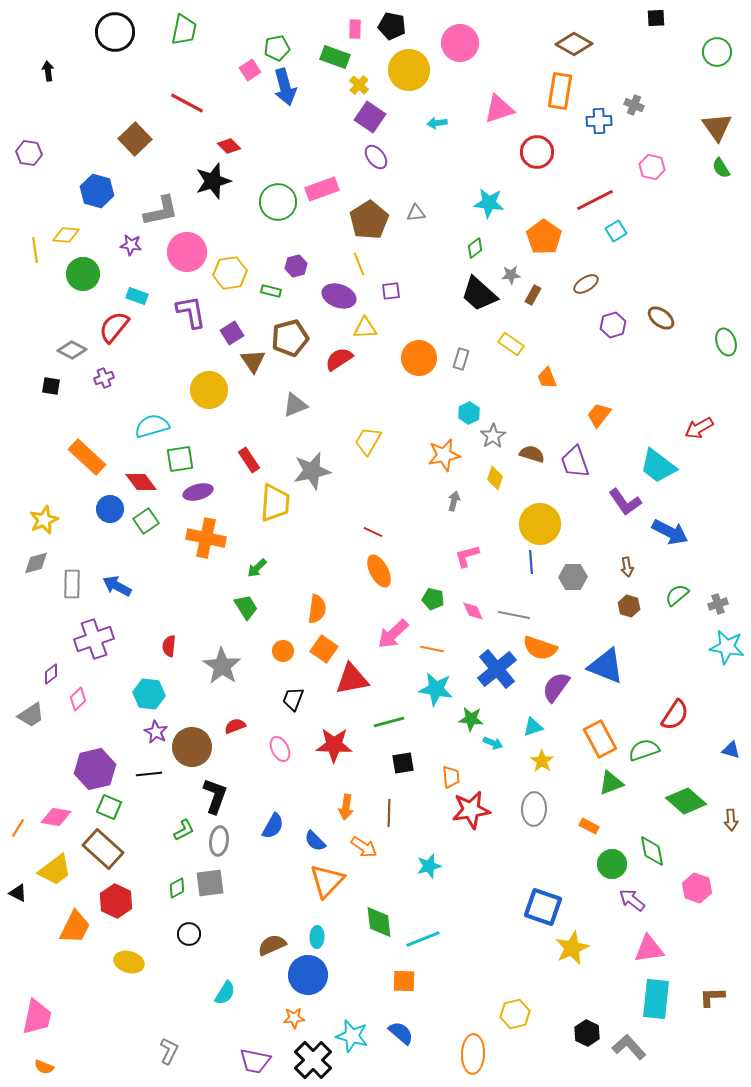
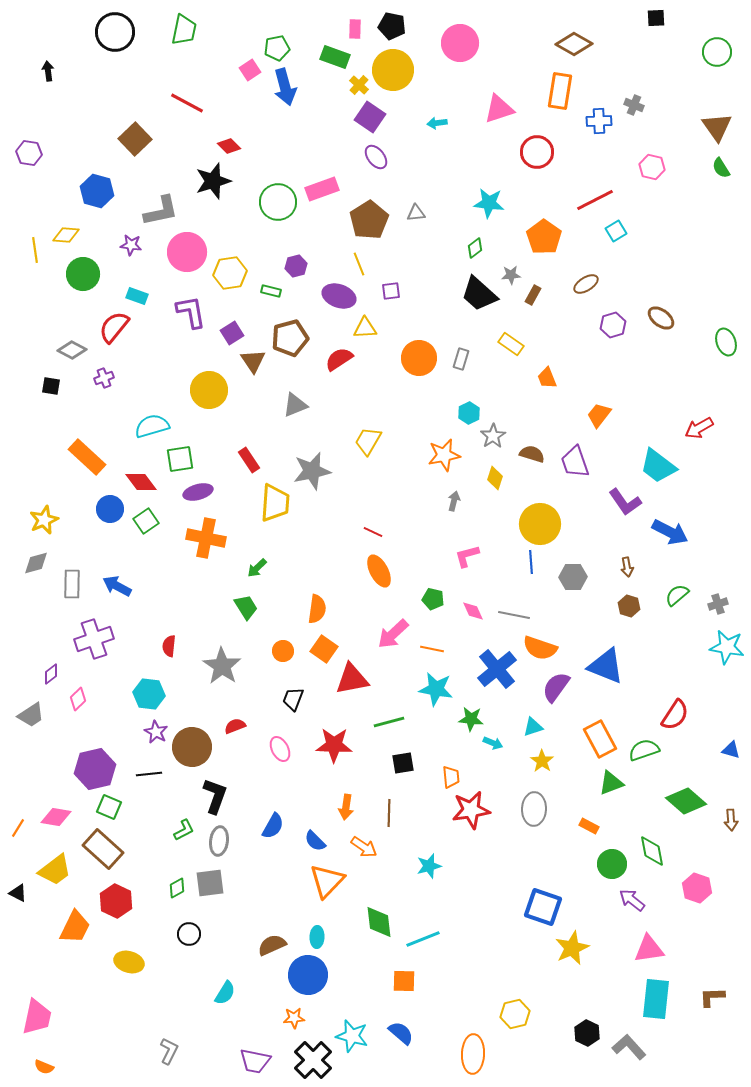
yellow circle at (409, 70): moved 16 px left
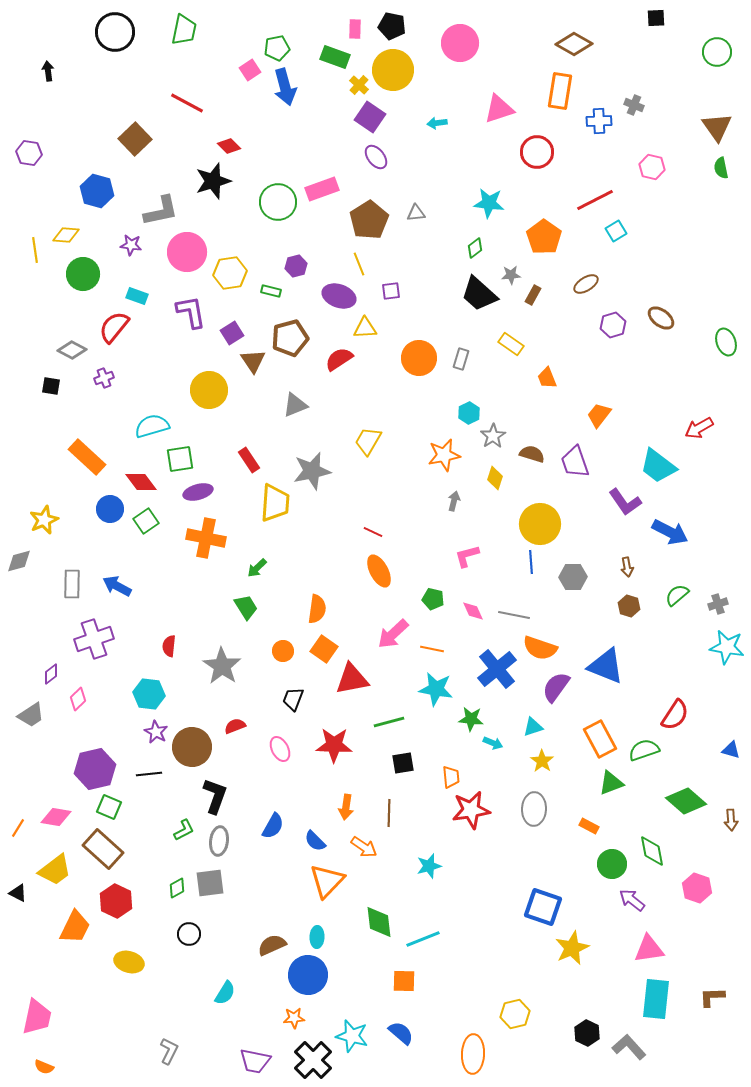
green semicircle at (721, 168): rotated 20 degrees clockwise
gray diamond at (36, 563): moved 17 px left, 2 px up
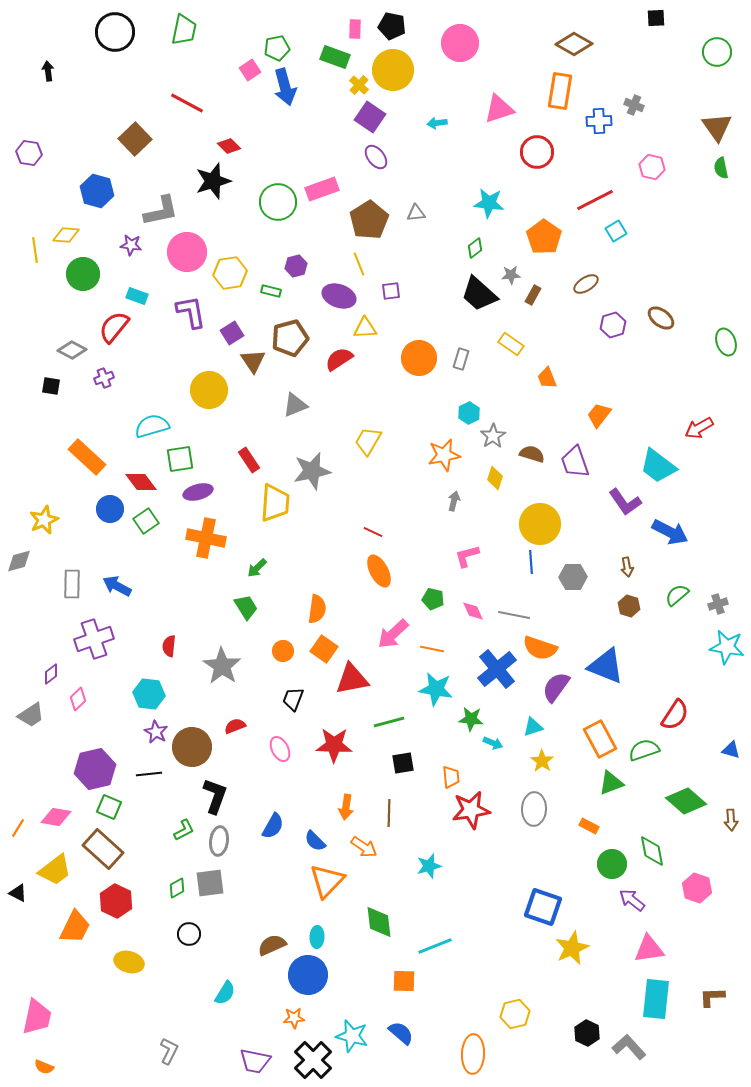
cyan line at (423, 939): moved 12 px right, 7 px down
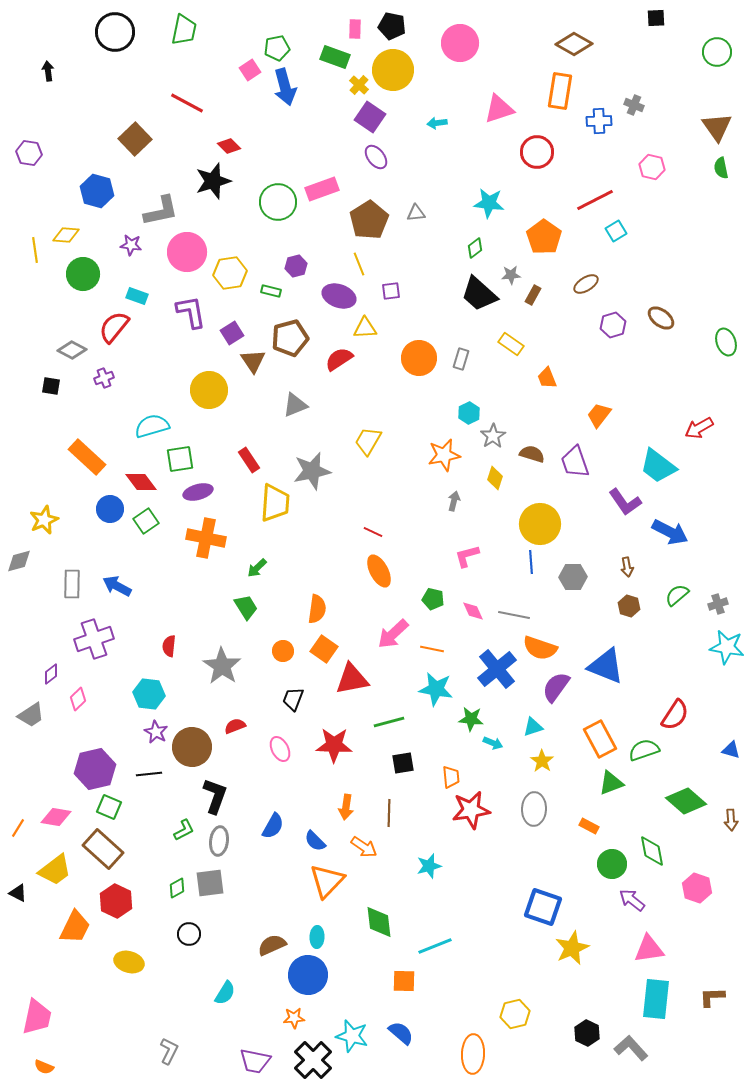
gray L-shape at (629, 1047): moved 2 px right, 1 px down
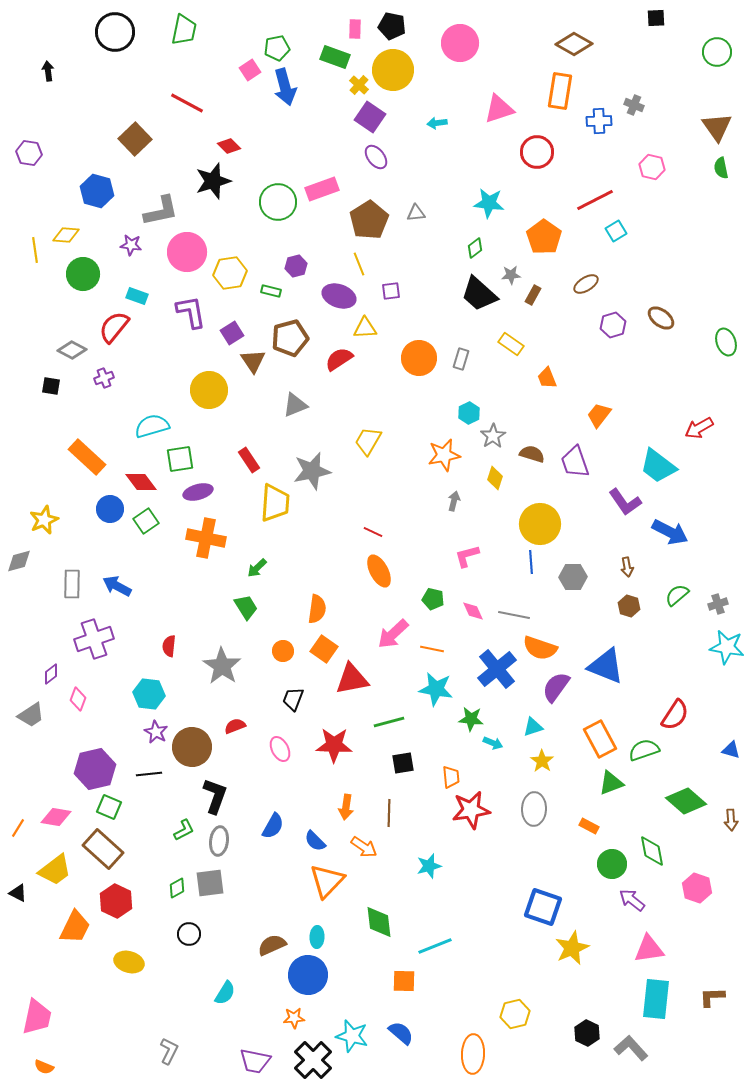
pink diamond at (78, 699): rotated 25 degrees counterclockwise
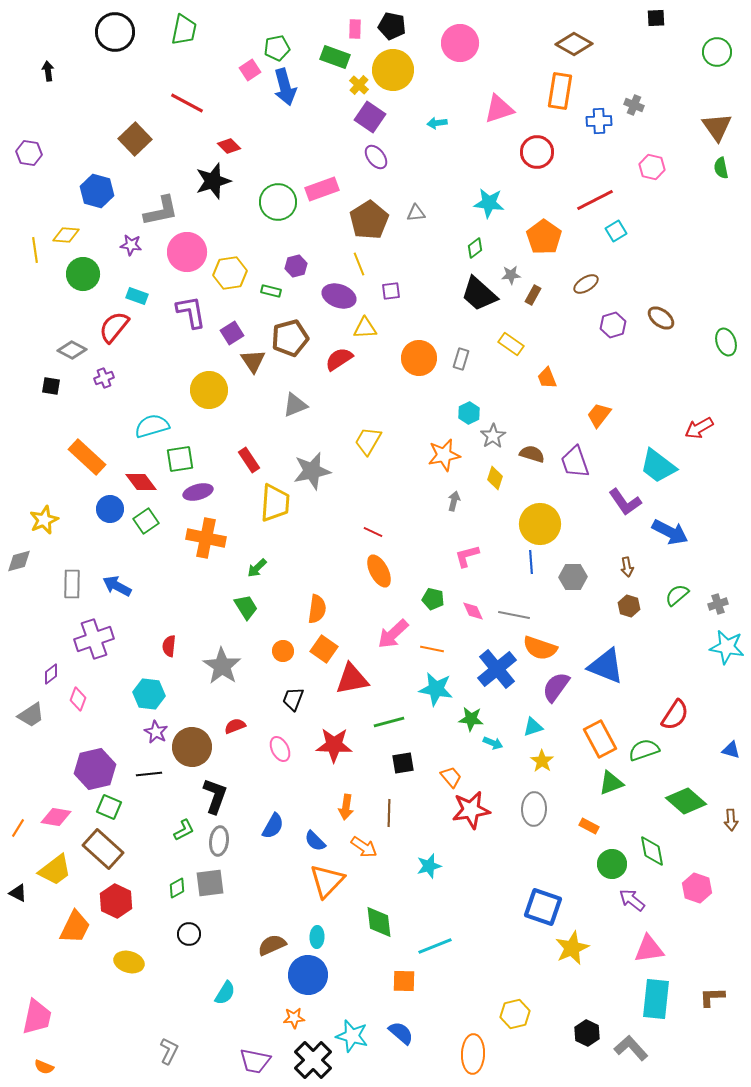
orange trapezoid at (451, 777): rotated 35 degrees counterclockwise
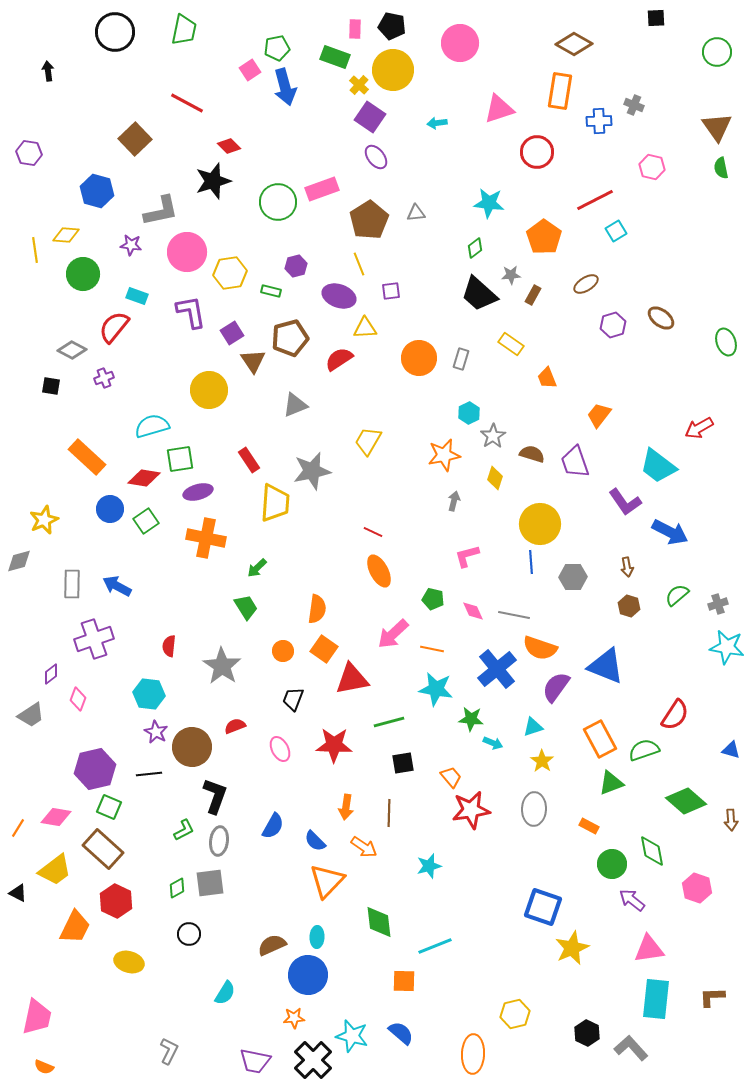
red diamond at (141, 482): moved 3 px right, 4 px up; rotated 44 degrees counterclockwise
